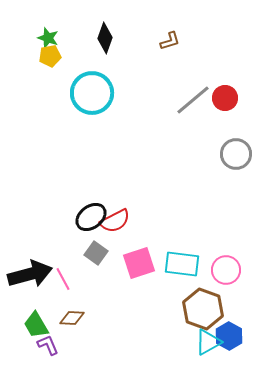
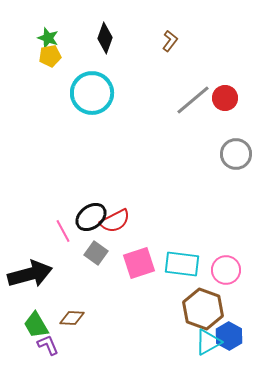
brown L-shape: rotated 35 degrees counterclockwise
pink line: moved 48 px up
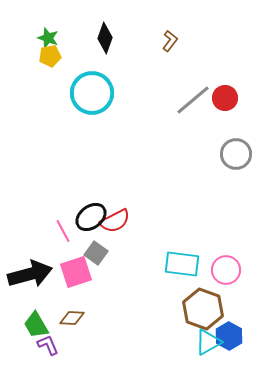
pink square: moved 63 px left, 9 px down
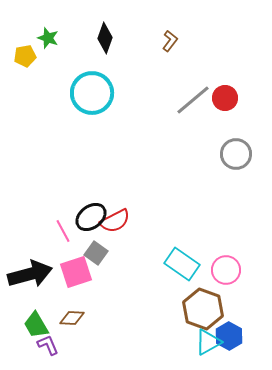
yellow pentagon: moved 25 px left
cyan rectangle: rotated 28 degrees clockwise
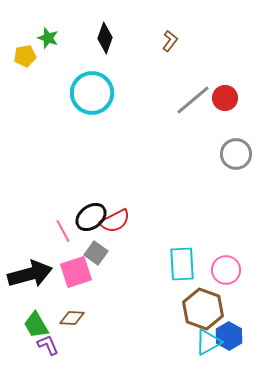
cyan rectangle: rotated 52 degrees clockwise
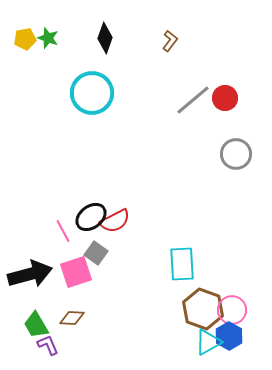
yellow pentagon: moved 17 px up
pink circle: moved 6 px right, 40 px down
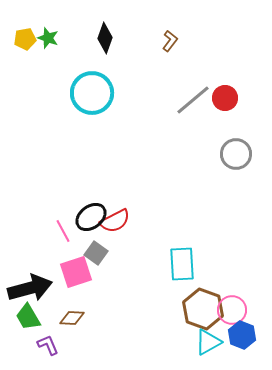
black arrow: moved 14 px down
green trapezoid: moved 8 px left, 8 px up
blue hexagon: moved 13 px right, 1 px up; rotated 8 degrees counterclockwise
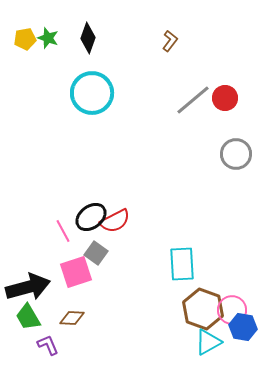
black diamond: moved 17 px left
black arrow: moved 2 px left, 1 px up
blue hexagon: moved 1 px right, 8 px up; rotated 12 degrees counterclockwise
